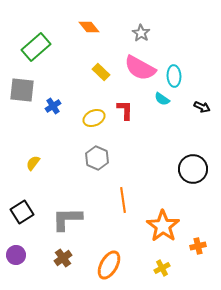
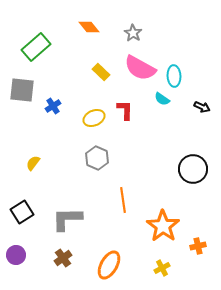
gray star: moved 8 px left
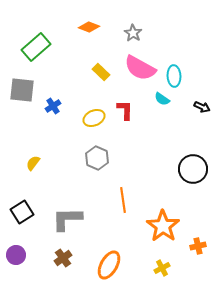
orange diamond: rotated 30 degrees counterclockwise
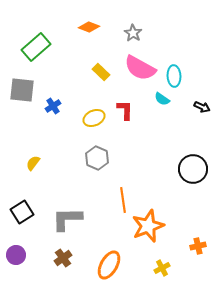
orange star: moved 15 px left; rotated 16 degrees clockwise
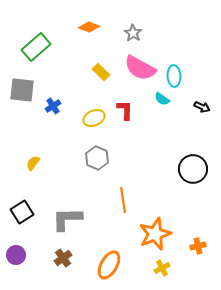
orange star: moved 7 px right, 8 px down
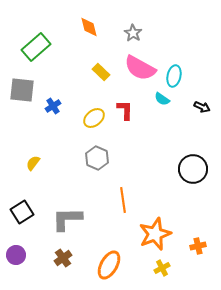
orange diamond: rotated 55 degrees clockwise
cyan ellipse: rotated 15 degrees clockwise
yellow ellipse: rotated 15 degrees counterclockwise
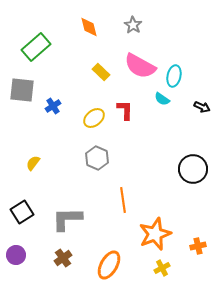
gray star: moved 8 px up
pink semicircle: moved 2 px up
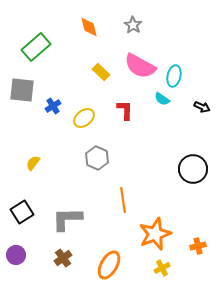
yellow ellipse: moved 10 px left
